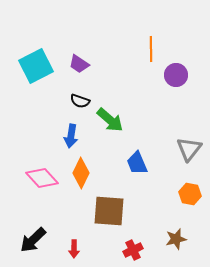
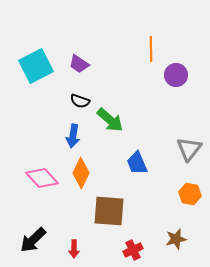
blue arrow: moved 2 px right
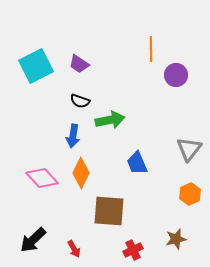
green arrow: rotated 52 degrees counterclockwise
orange hexagon: rotated 25 degrees clockwise
red arrow: rotated 30 degrees counterclockwise
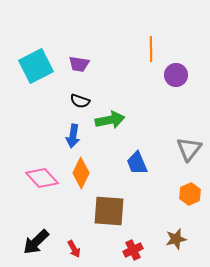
purple trapezoid: rotated 25 degrees counterclockwise
black arrow: moved 3 px right, 2 px down
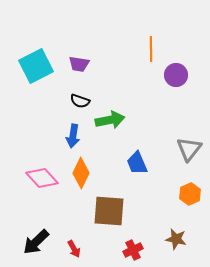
brown star: rotated 25 degrees clockwise
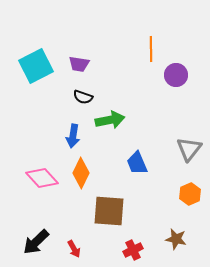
black semicircle: moved 3 px right, 4 px up
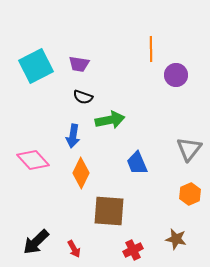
pink diamond: moved 9 px left, 18 px up
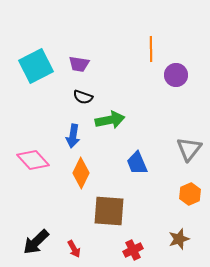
brown star: moved 3 px right; rotated 30 degrees counterclockwise
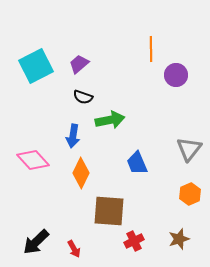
purple trapezoid: rotated 130 degrees clockwise
red cross: moved 1 px right, 9 px up
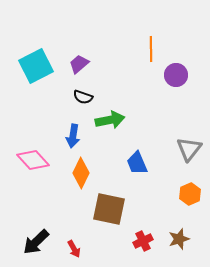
brown square: moved 2 px up; rotated 8 degrees clockwise
red cross: moved 9 px right
